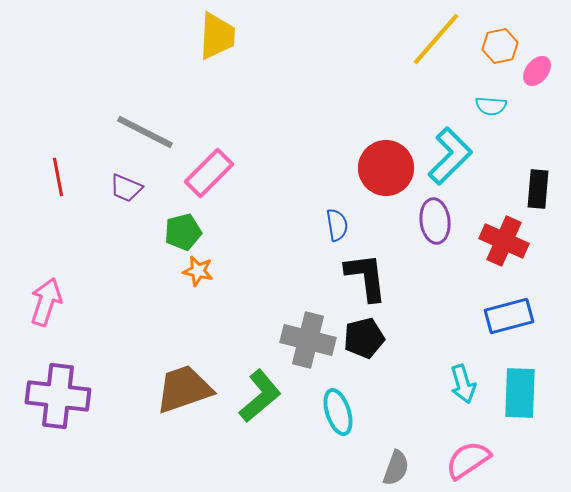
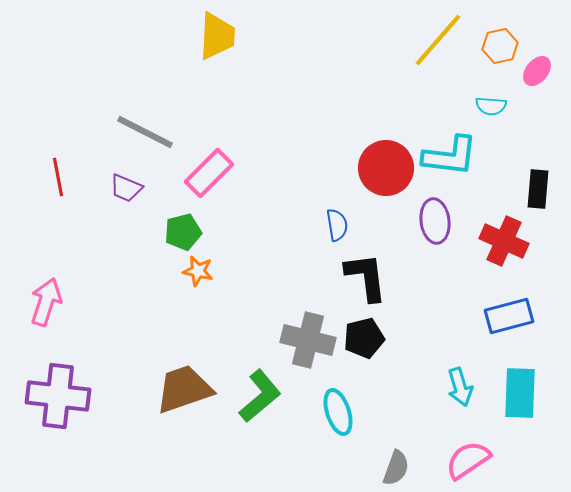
yellow line: moved 2 px right, 1 px down
cyan L-shape: rotated 52 degrees clockwise
cyan arrow: moved 3 px left, 3 px down
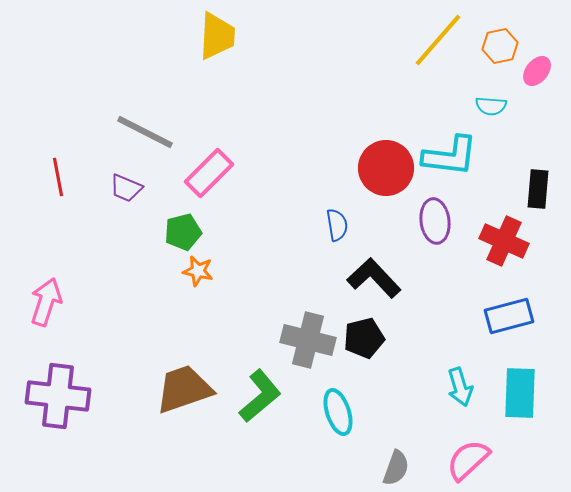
black L-shape: moved 8 px right, 1 px down; rotated 36 degrees counterclockwise
pink semicircle: rotated 9 degrees counterclockwise
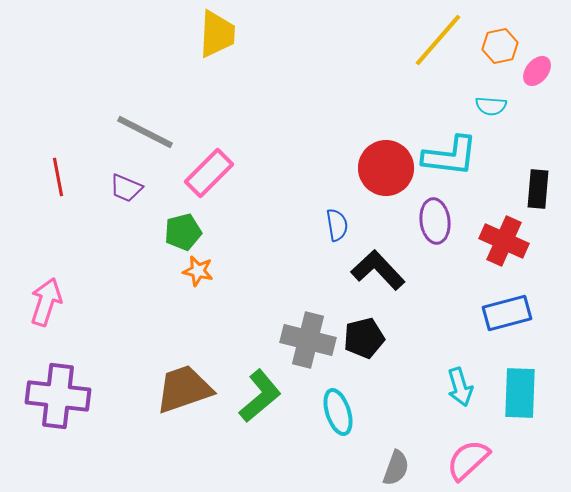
yellow trapezoid: moved 2 px up
black L-shape: moved 4 px right, 8 px up
blue rectangle: moved 2 px left, 3 px up
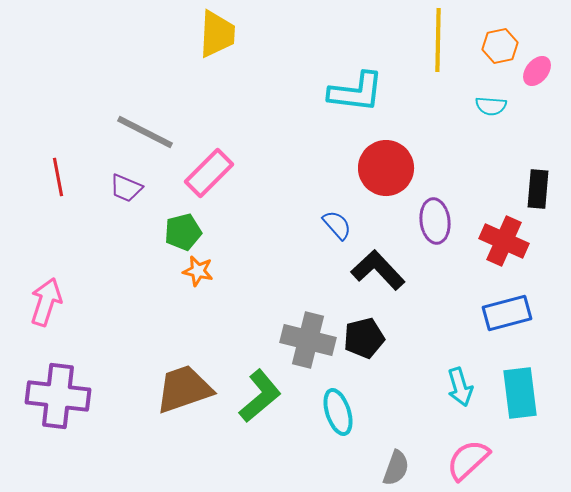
yellow line: rotated 40 degrees counterclockwise
cyan L-shape: moved 94 px left, 64 px up
blue semicircle: rotated 32 degrees counterclockwise
cyan rectangle: rotated 9 degrees counterclockwise
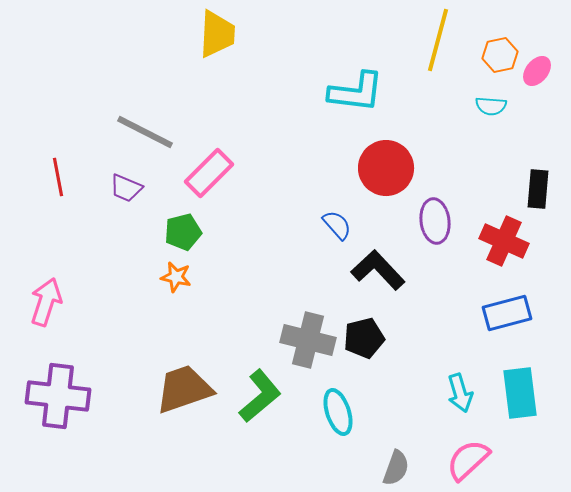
yellow line: rotated 14 degrees clockwise
orange hexagon: moved 9 px down
orange star: moved 22 px left, 6 px down
cyan arrow: moved 6 px down
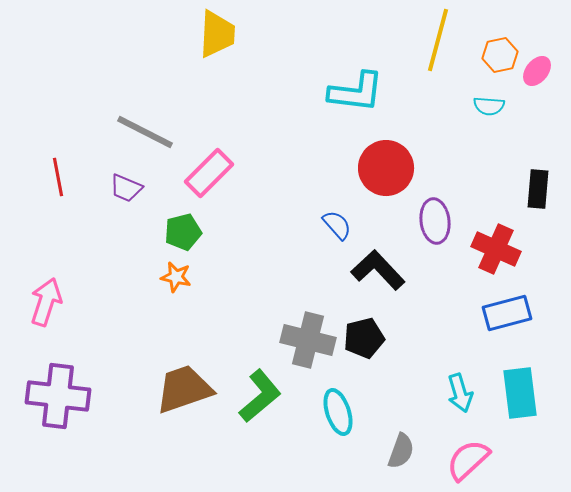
cyan semicircle: moved 2 px left
red cross: moved 8 px left, 8 px down
gray semicircle: moved 5 px right, 17 px up
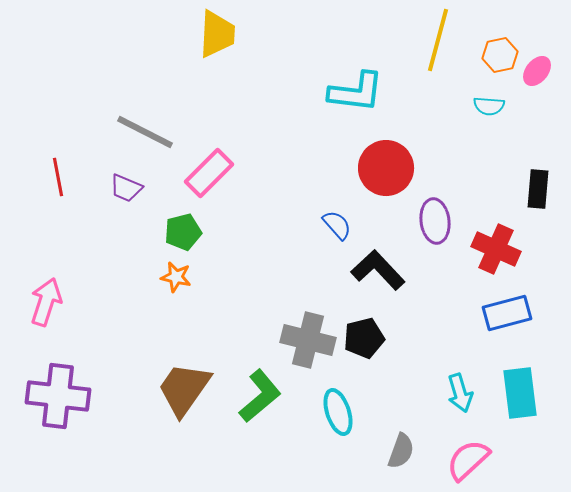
brown trapezoid: rotated 36 degrees counterclockwise
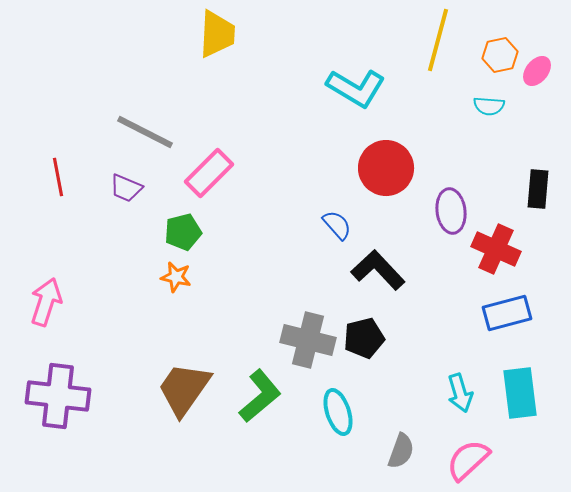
cyan L-shape: moved 4 px up; rotated 24 degrees clockwise
purple ellipse: moved 16 px right, 10 px up
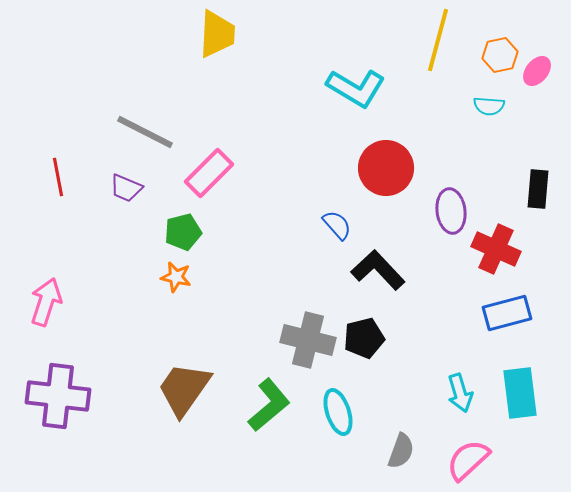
green L-shape: moved 9 px right, 9 px down
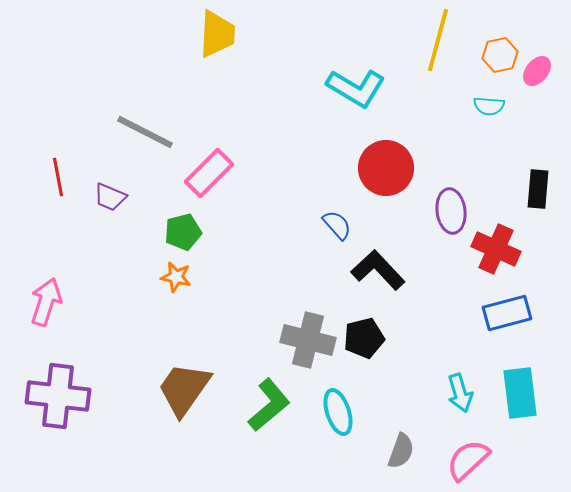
purple trapezoid: moved 16 px left, 9 px down
